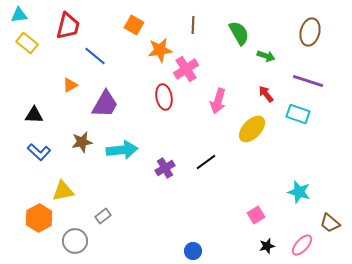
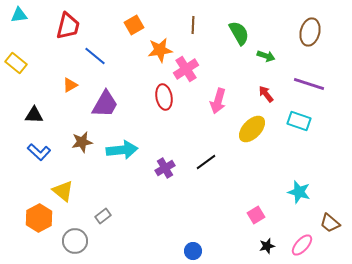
orange square: rotated 30 degrees clockwise
yellow rectangle: moved 11 px left, 20 px down
purple line: moved 1 px right, 3 px down
cyan rectangle: moved 1 px right, 7 px down
yellow triangle: rotated 50 degrees clockwise
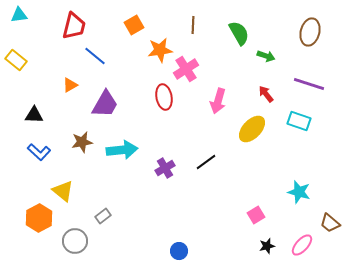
red trapezoid: moved 6 px right
yellow rectangle: moved 3 px up
blue circle: moved 14 px left
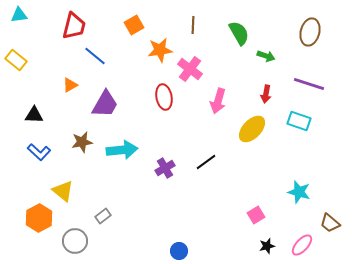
pink cross: moved 4 px right; rotated 20 degrees counterclockwise
red arrow: rotated 132 degrees counterclockwise
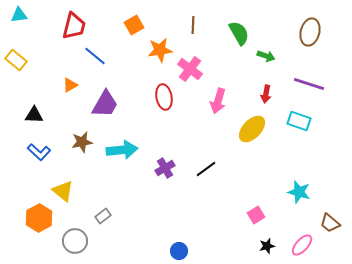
black line: moved 7 px down
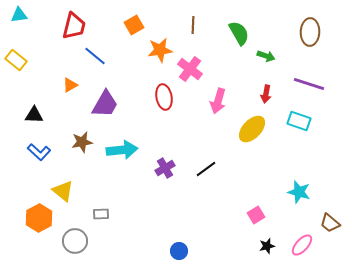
brown ellipse: rotated 12 degrees counterclockwise
gray rectangle: moved 2 px left, 2 px up; rotated 35 degrees clockwise
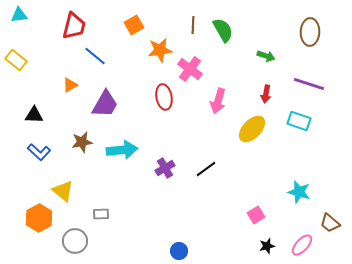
green semicircle: moved 16 px left, 3 px up
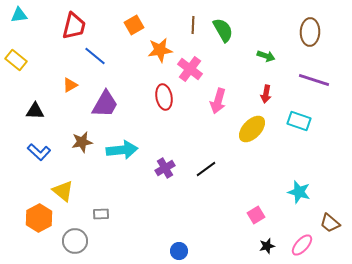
purple line: moved 5 px right, 4 px up
black triangle: moved 1 px right, 4 px up
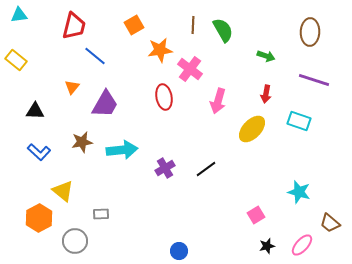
orange triangle: moved 2 px right, 2 px down; rotated 21 degrees counterclockwise
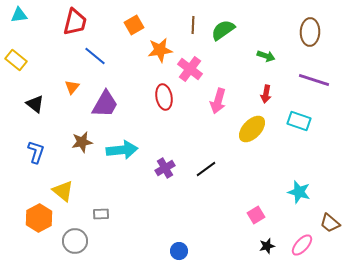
red trapezoid: moved 1 px right, 4 px up
green semicircle: rotated 95 degrees counterclockwise
black triangle: moved 7 px up; rotated 36 degrees clockwise
blue L-shape: moved 3 px left; rotated 115 degrees counterclockwise
